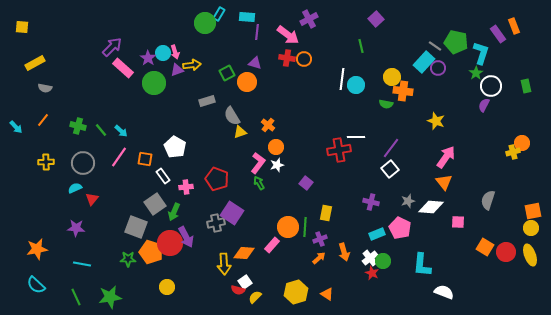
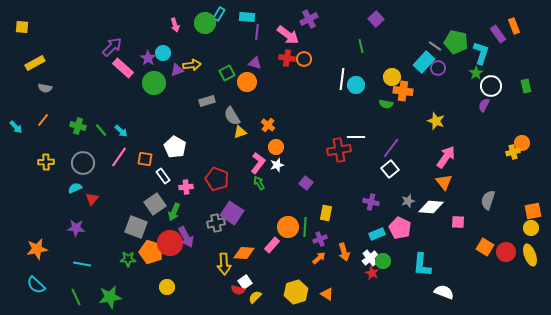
pink arrow at (175, 52): moved 27 px up
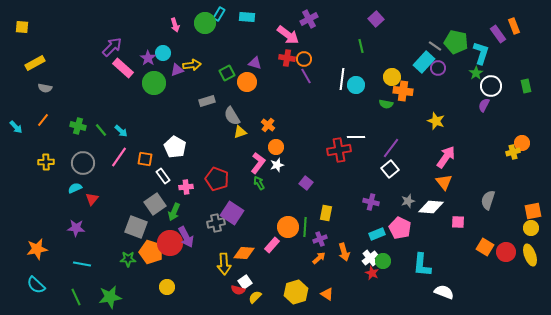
purple line at (257, 32): moved 49 px right, 44 px down; rotated 35 degrees counterclockwise
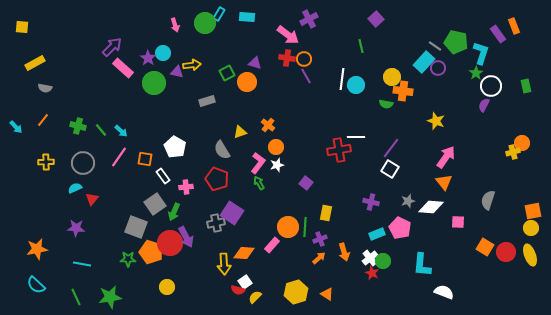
purple triangle at (177, 70): moved 2 px down; rotated 32 degrees clockwise
gray semicircle at (232, 116): moved 10 px left, 34 px down
white square at (390, 169): rotated 18 degrees counterclockwise
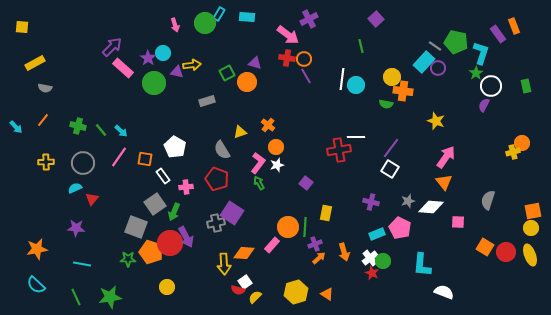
purple cross at (320, 239): moved 5 px left, 5 px down
